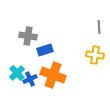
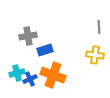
gray cross: rotated 18 degrees counterclockwise
cyan cross: rotated 28 degrees clockwise
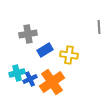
gray cross: moved 2 px up
blue rectangle: rotated 14 degrees counterclockwise
yellow cross: moved 26 px left
orange cross: moved 1 px left, 7 px down; rotated 35 degrees clockwise
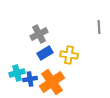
gray cross: moved 11 px right; rotated 18 degrees counterclockwise
blue rectangle: moved 3 px down
blue cross: rotated 16 degrees clockwise
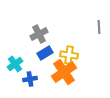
cyan cross: moved 2 px left, 9 px up; rotated 21 degrees counterclockwise
orange cross: moved 12 px right, 10 px up
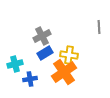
gray cross: moved 3 px right, 2 px down
cyan cross: rotated 21 degrees clockwise
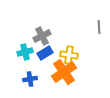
cyan cross: moved 10 px right, 12 px up
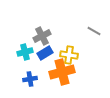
gray line: moved 5 px left, 4 px down; rotated 56 degrees counterclockwise
orange cross: moved 2 px left; rotated 20 degrees clockwise
